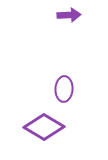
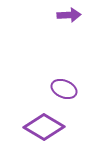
purple ellipse: rotated 70 degrees counterclockwise
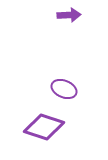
purple diamond: rotated 12 degrees counterclockwise
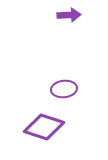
purple ellipse: rotated 30 degrees counterclockwise
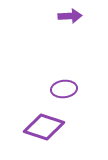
purple arrow: moved 1 px right, 1 px down
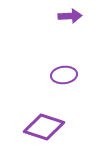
purple ellipse: moved 14 px up
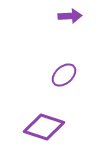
purple ellipse: rotated 35 degrees counterclockwise
